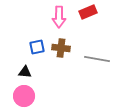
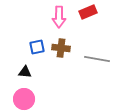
pink circle: moved 3 px down
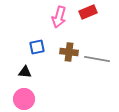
pink arrow: rotated 15 degrees clockwise
brown cross: moved 8 px right, 4 px down
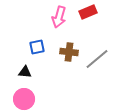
gray line: rotated 50 degrees counterclockwise
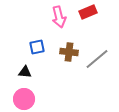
pink arrow: rotated 30 degrees counterclockwise
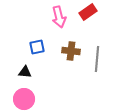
red rectangle: rotated 12 degrees counterclockwise
brown cross: moved 2 px right, 1 px up
gray line: rotated 45 degrees counterclockwise
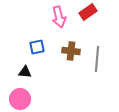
pink circle: moved 4 px left
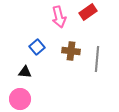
blue square: rotated 28 degrees counterclockwise
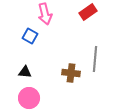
pink arrow: moved 14 px left, 3 px up
blue square: moved 7 px left, 11 px up; rotated 21 degrees counterclockwise
brown cross: moved 22 px down
gray line: moved 2 px left
pink circle: moved 9 px right, 1 px up
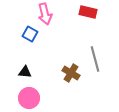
red rectangle: rotated 48 degrees clockwise
blue square: moved 2 px up
gray line: rotated 20 degrees counterclockwise
brown cross: rotated 24 degrees clockwise
